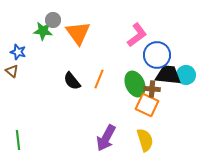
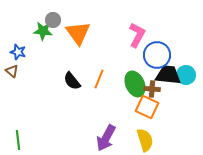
pink L-shape: rotated 25 degrees counterclockwise
orange square: moved 2 px down
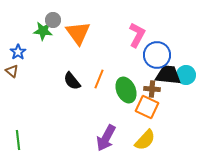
blue star: rotated 21 degrees clockwise
green ellipse: moved 9 px left, 6 px down
yellow semicircle: rotated 60 degrees clockwise
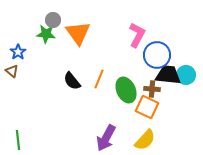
green star: moved 3 px right, 3 px down
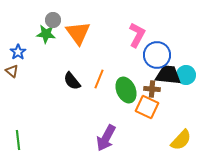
yellow semicircle: moved 36 px right
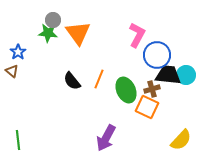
green star: moved 2 px right, 1 px up
brown cross: rotated 21 degrees counterclockwise
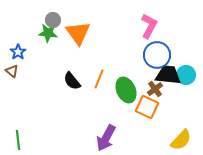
pink L-shape: moved 12 px right, 9 px up
brown cross: moved 3 px right; rotated 21 degrees counterclockwise
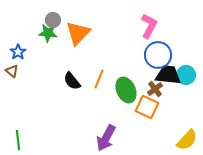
orange triangle: rotated 20 degrees clockwise
blue circle: moved 1 px right
yellow semicircle: moved 6 px right
